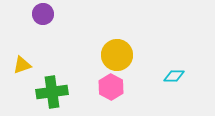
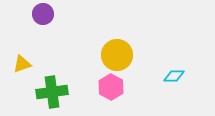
yellow triangle: moved 1 px up
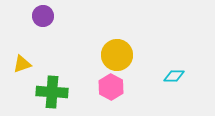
purple circle: moved 2 px down
green cross: rotated 12 degrees clockwise
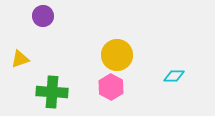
yellow triangle: moved 2 px left, 5 px up
